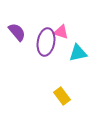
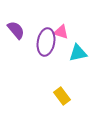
purple semicircle: moved 1 px left, 2 px up
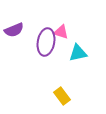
purple semicircle: moved 2 px left; rotated 108 degrees clockwise
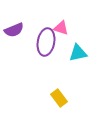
pink triangle: moved 4 px up
yellow rectangle: moved 3 px left, 2 px down
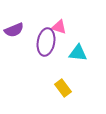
pink triangle: moved 2 px left, 1 px up
cyan triangle: rotated 18 degrees clockwise
yellow rectangle: moved 4 px right, 10 px up
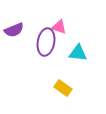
yellow rectangle: rotated 18 degrees counterclockwise
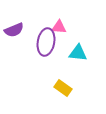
pink triangle: rotated 14 degrees counterclockwise
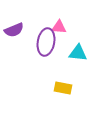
yellow rectangle: rotated 24 degrees counterclockwise
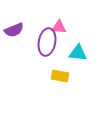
purple ellipse: moved 1 px right
yellow rectangle: moved 3 px left, 12 px up
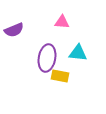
pink triangle: moved 3 px right, 5 px up
purple ellipse: moved 16 px down
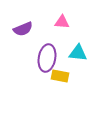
purple semicircle: moved 9 px right, 1 px up
